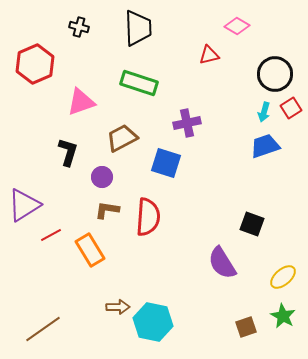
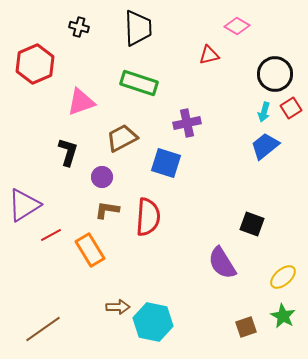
blue trapezoid: rotated 20 degrees counterclockwise
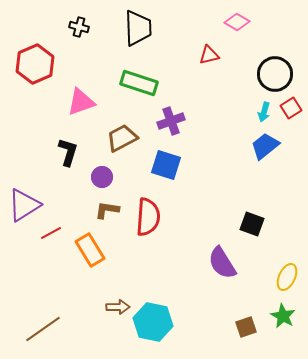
pink diamond: moved 4 px up
purple cross: moved 16 px left, 2 px up; rotated 8 degrees counterclockwise
blue square: moved 2 px down
red line: moved 2 px up
yellow ellipse: moved 4 px right; rotated 24 degrees counterclockwise
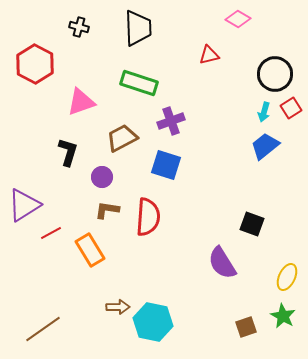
pink diamond: moved 1 px right, 3 px up
red hexagon: rotated 9 degrees counterclockwise
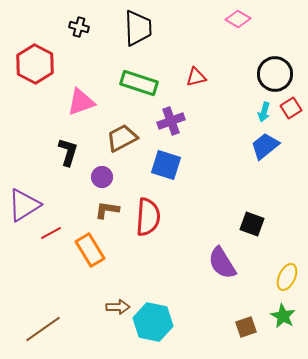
red triangle: moved 13 px left, 22 px down
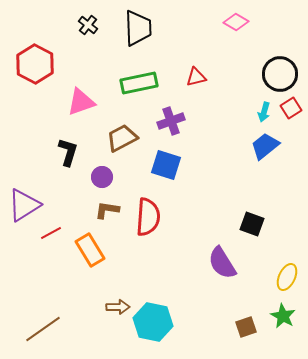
pink diamond: moved 2 px left, 3 px down
black cross: moved 9 px right, 2 px up; rotated 24 degrees clockwise
black circle: moved 5 px right
green rectangle: rotated 30 degrees counterclockwise
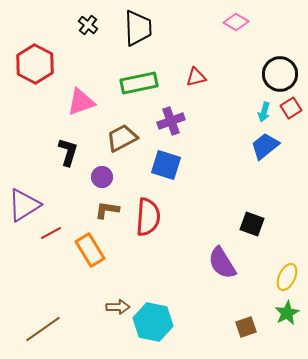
green star: moved 4 px right, 3 px up; rotated 15 degrees clockwise
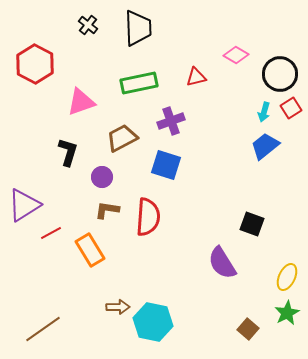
pink diamond: moved 33 px down
brown square: moved 2 px right, 2 px down; rotated 30 degrees counterclockwise
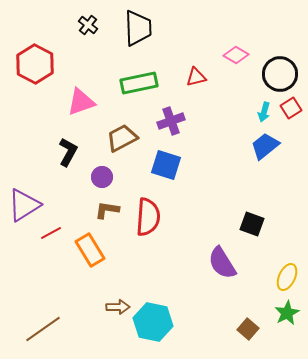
black L-shape: rotated 12 degrees clockwise
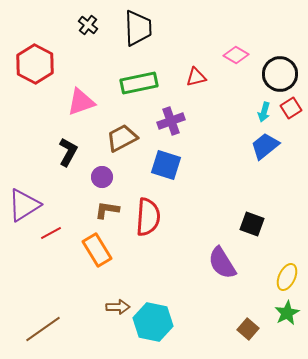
orange rectangle: moved 7 px right
